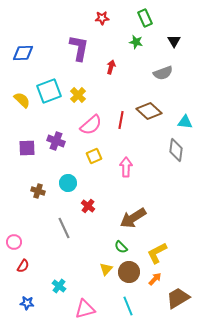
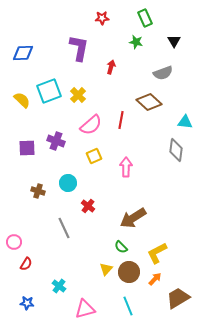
brown diamond: moved 9 px up
red semicircle: moved 3 px right, 2 px up
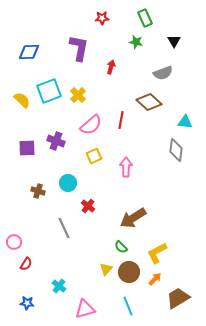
blue diamond: moved 6 px right, 1 px up
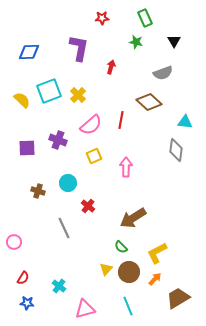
purple cross: moved 2 px right, 1 px up
red semicircle: moved 3 px left, 14 px down
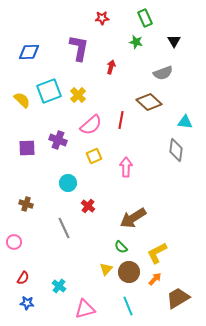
brown cross: moved 12 px left, 13 px down
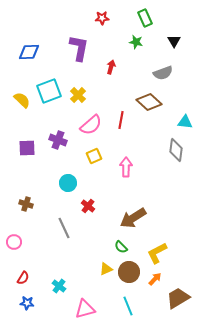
yellow triangle: rotated 24 degrees clockwise
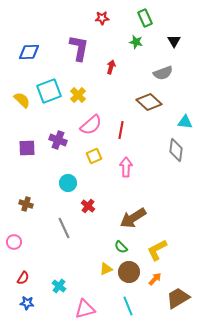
red line: moved 10 px down
yellow L-shape: moved 3 px up
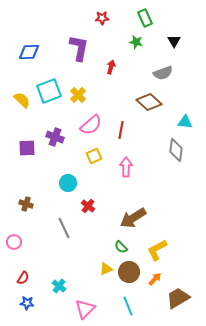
purple cross: moved 3 px left, 3 px up
pink triangle: rotated 30 degrees counterclockwise
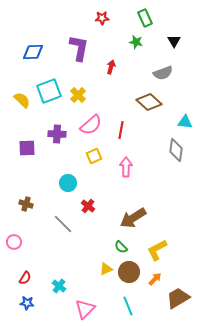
blue diamond: moved 4 px right
purple cross: moved 2 px right, 3 px up; rotated 18 degrees counterclockwise
gray line: moved 1 px left, 4 px up; rotated 20 degrees counterclockwise
red semicircle: moved 2 px right
